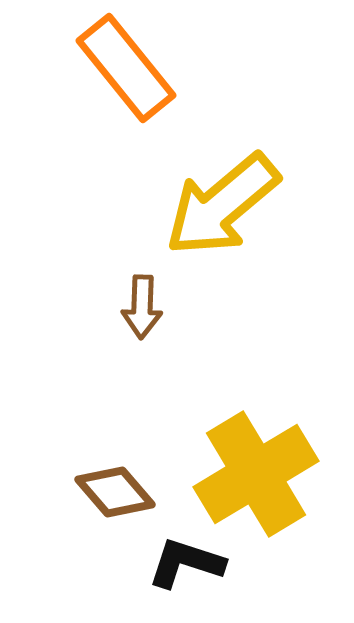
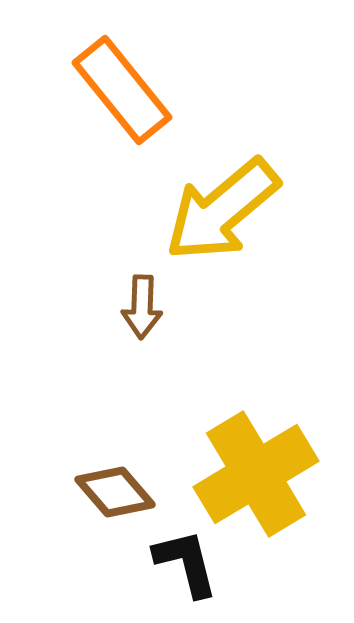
orange rectangle: moved 4 px left, 22 px down
yellow arrow: moved 5 px down
black L-shape: rotated 58 degrees clockwise
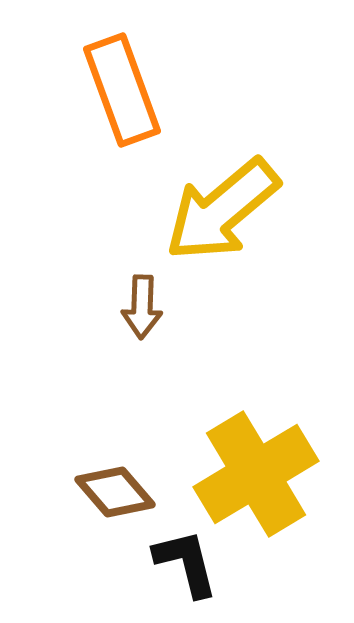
orange rectangle: rotated 19 degrees clockwise
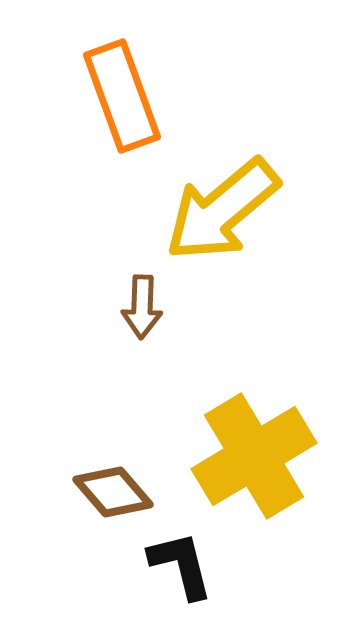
orange rectangle: moved 6 px down
yellow cross: moved 2 px left, 18 px up
brown diamond: moved 2 px left
black L-shape: moved 5 px left, 2 px down
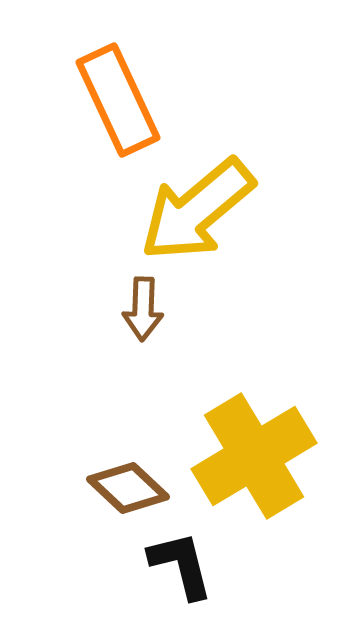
orange rectangle: moved 4 px left, 4 px down; rotated 5 degrees counterclockwise
yellow arrow: moved 25 px left
brown arrow: moved 1 px right, 2 px down
brown diamond: moved 15 px right, 4 px up; rotated 6 degrees counterclockwise
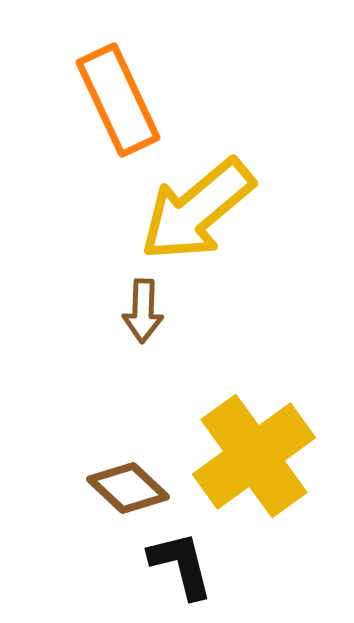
brown arrow: moved 2 px down
yellow cross: rotated 5 degrees counterclockwise
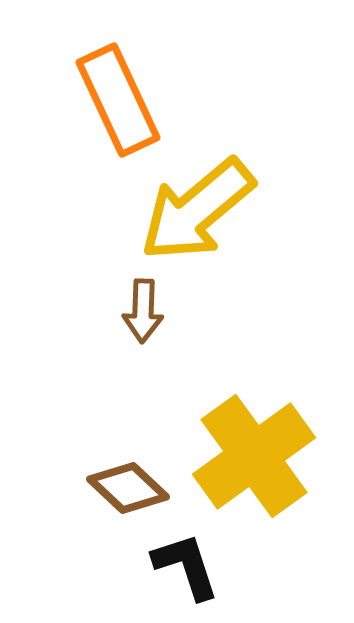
black L-shape: moved 5 px right, 1 px down; rotated 4 degrees counterclockwise
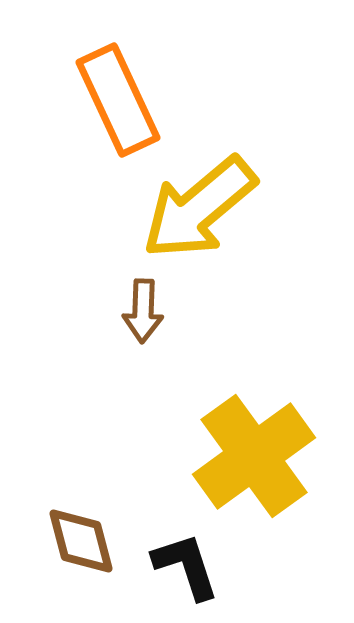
yellow arrow: moved 2 px right, 2 px up
brown diamond: moved 47 px left, 53 px down; rotated 32 degrees clockwise
